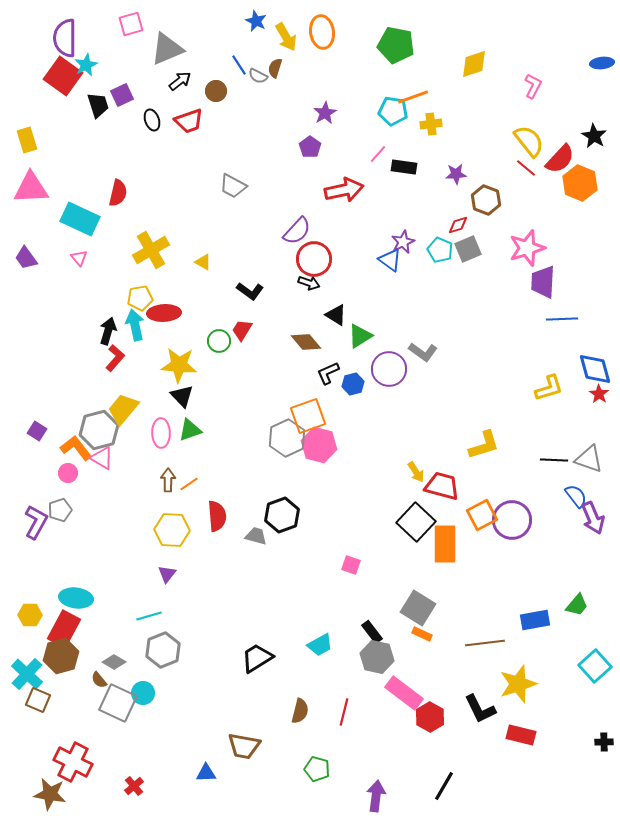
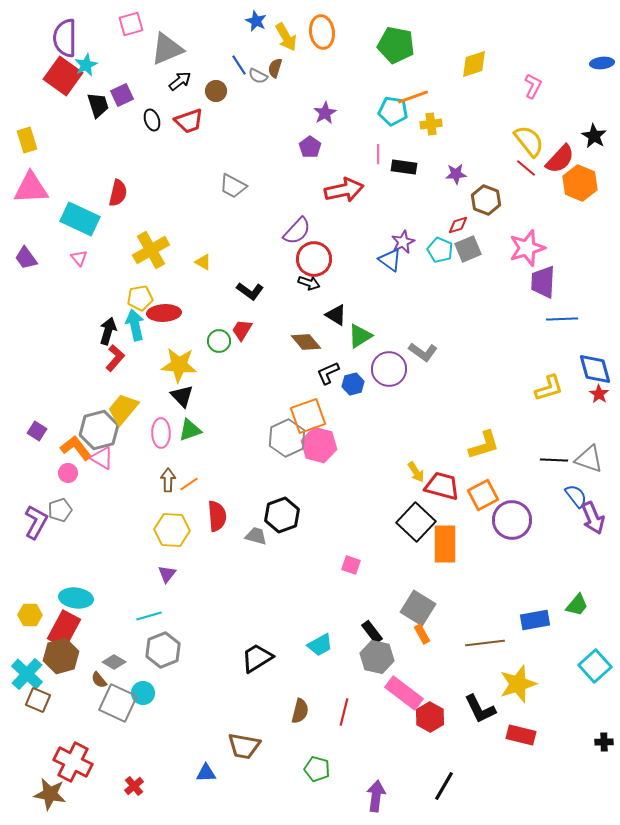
pink line at (378, 154): rotated 42 degrees counterclockwise
orange square at (482, 515): moved 1 px right, 20 px up
orange rectangle at (422, 634): rotated 36 degrees clockwise
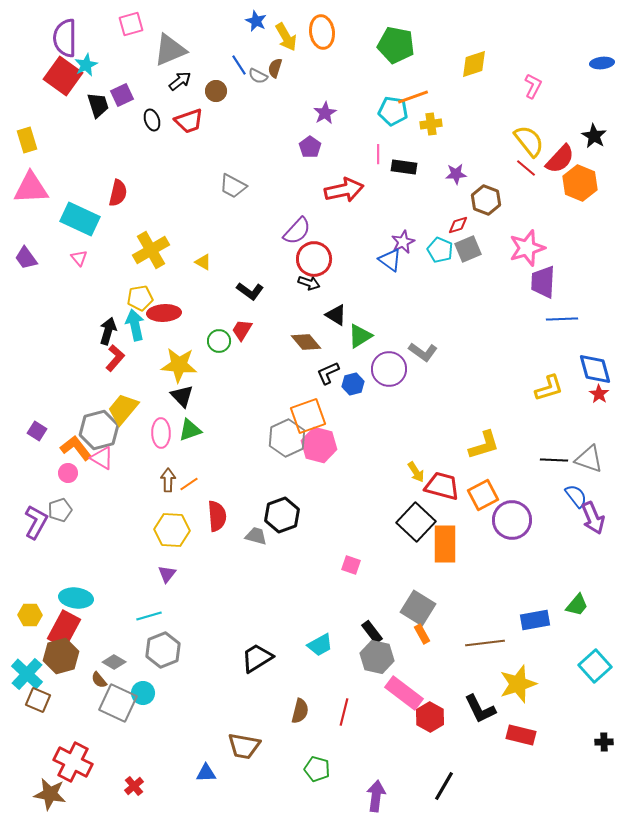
gray triangle at (167, 49): moved 3 px right, 1 px down
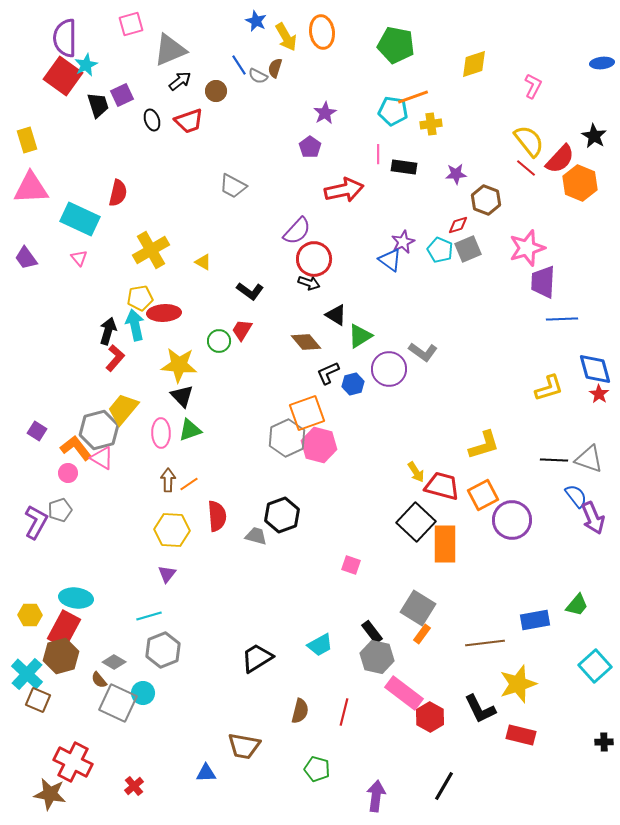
orange square at (308, 416): moved 1 px left, 3 px up
orange rectangle at (422, 634): rotated 66 degrees clockwise
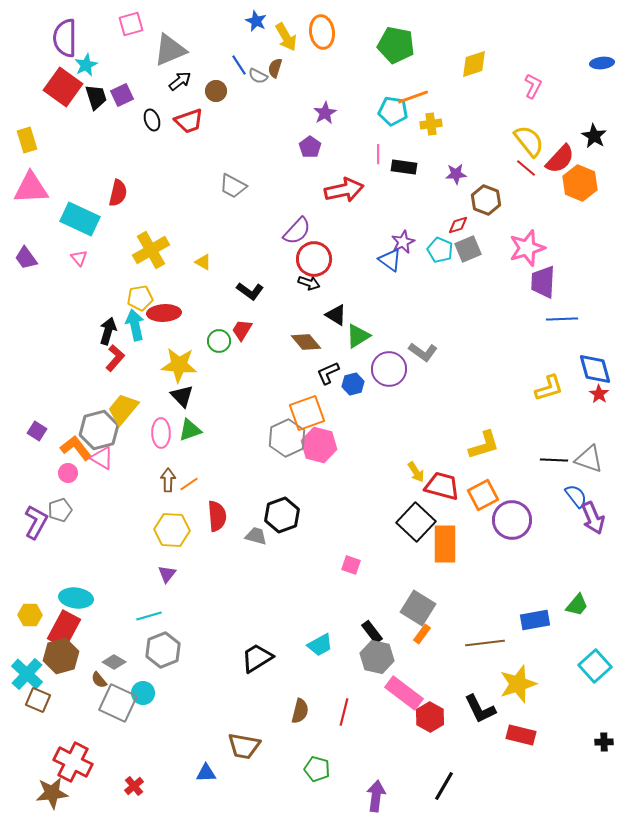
red square at (63, 76): moved 11 px down
black trapezoid at (98, 105): moved 2 px left, 8 px up
green triangle at (360, 336): moved 2 px left
brown star at (50, 794): moved 2 px right, 1 px up; rotated 16 degrees counterclockwise
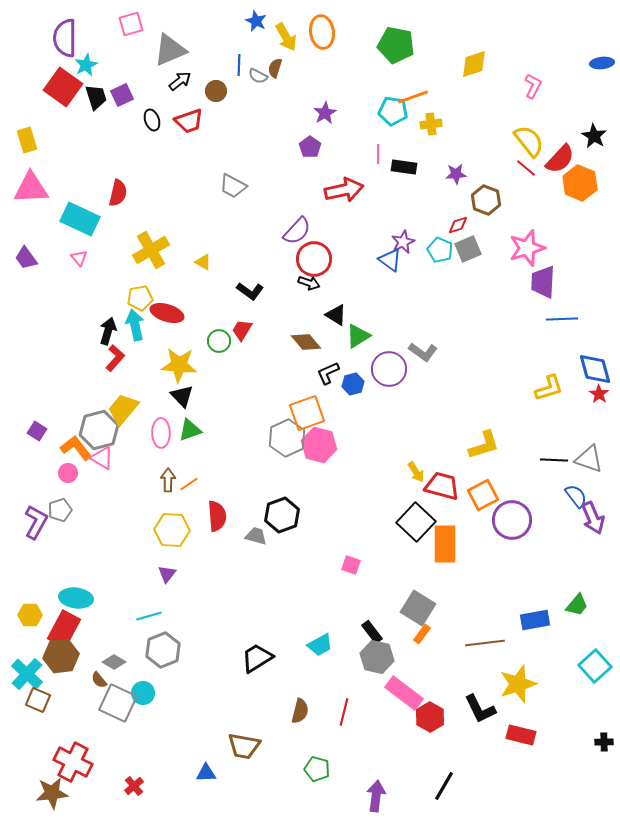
blue line at (239, 65): rotated 35 degrees clockwise
red ellipse at (164, 313): moved 3 px right; rotated 20 degrees clockwise
brown hexagon at (61, 656): rotated 8 degrees clockwise
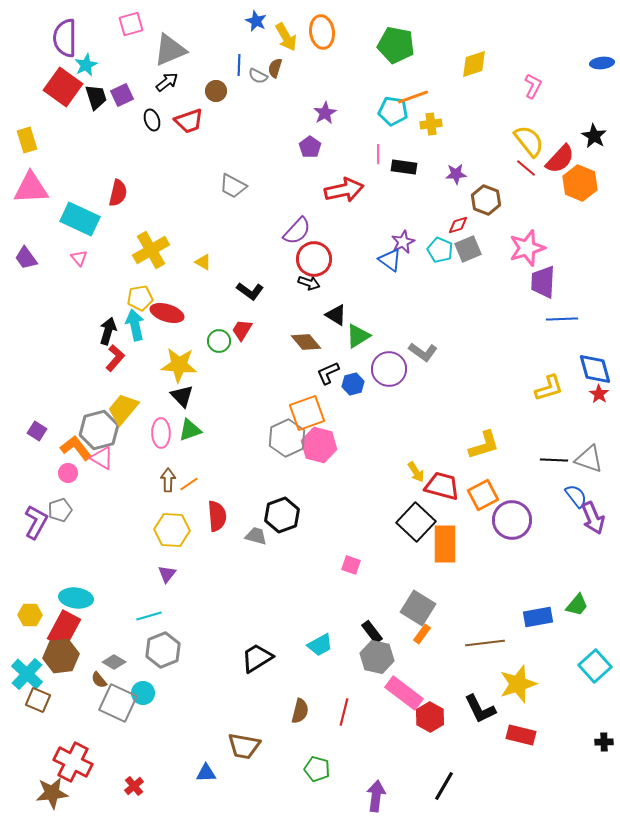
black arrow at (180, 81): moved 13 px left, 1 px down
blue rectangle at (535, 620): moved 3 px right, 3 px up
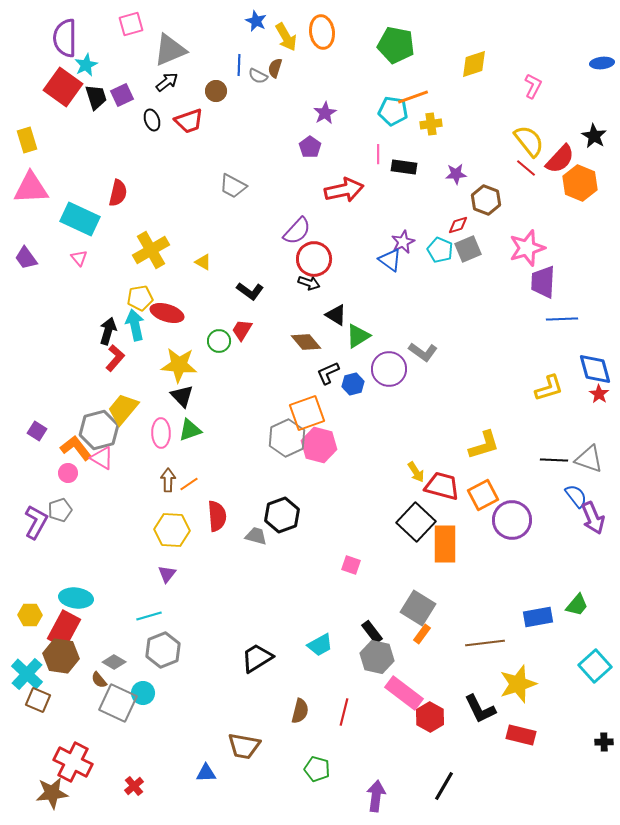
brown hexagon at (61, 656): rotated 16 degrees clockwise
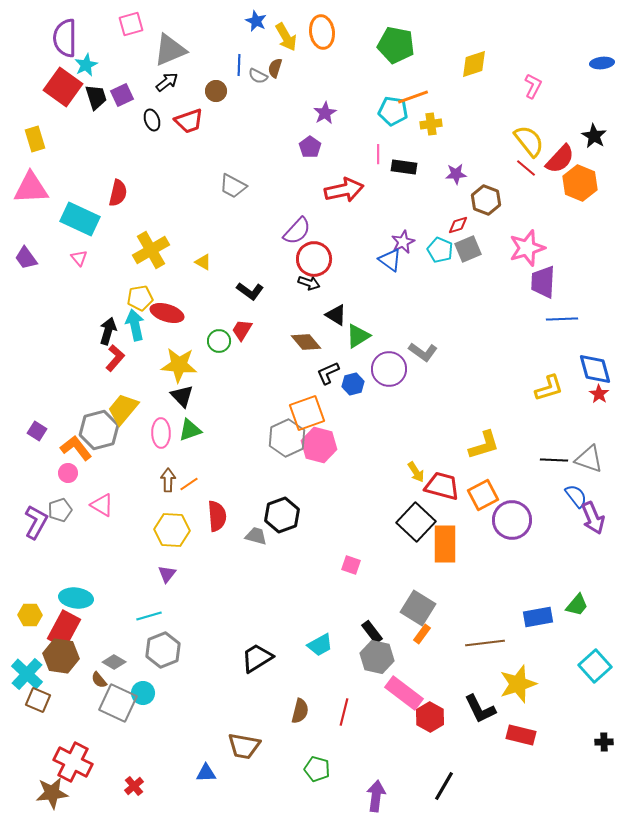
yellow rectangle at (27, 140): moved 8 px right, 1 px up
pink triangle at (102, 458): moved 47 px down
